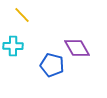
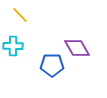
yellow line: moved 2 px left
blue pentagon: rotated 15 degrees counterclockwise
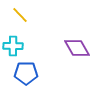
blue pentagon: moved 26 px left, 8 px down
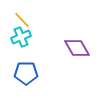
yellow line: moved 2 px right, 5 px down
cyan cross: moved 8 px right, 9 px up; rotated 24 degrees counterclockwise
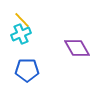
cyan cross: moved 3 px up
blue pentagon: moved 1 px right, 3 px up
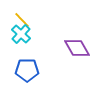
cyan cross: rotated 24 degrees counterclockwise
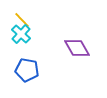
blue pentagon: rotated 10 degrees clockwise
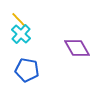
yellow line: moved 3 px left
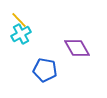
cyan cross: rotated 18 degrees clockwise
blue pentagon: moved 18 px right
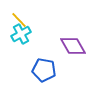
purple diamond: moved 4 px left, 2 px up
blue pentagon: moved 1 px left
